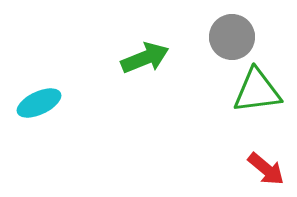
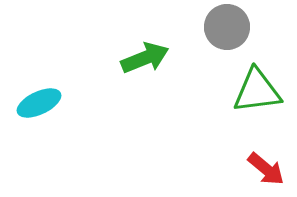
gray circle: moved 5 px left, 10 px up
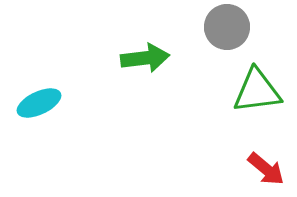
green arrow: rotated 15 degrees clockwise
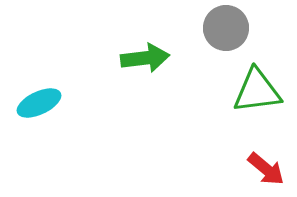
gray circle: moved 1 px left, 1 px down
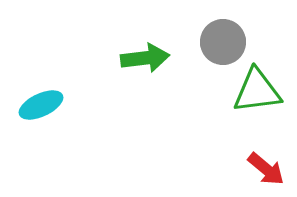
gray circle: moved 3 px left, 14 px down
cyan ellipse: moved 2 px right, 2 px down
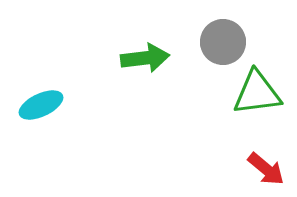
green triangle: moved 2 px down
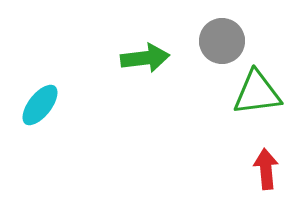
gray circle: moved 1 px left, 1 px up
cyan ellipse: moved 1 px left; rotated 27 degrees counterclockwise
red arrow: rotated 135 degrees counterclockwise
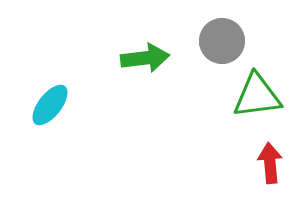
green triangle: moved 3 px down
cyan ellipse: moved 10 px right
red arrow: moved 4 px right, 6 px up
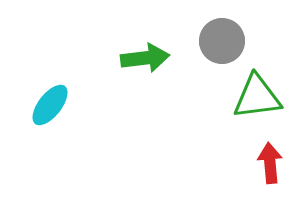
green triangle: moved 1 px down
